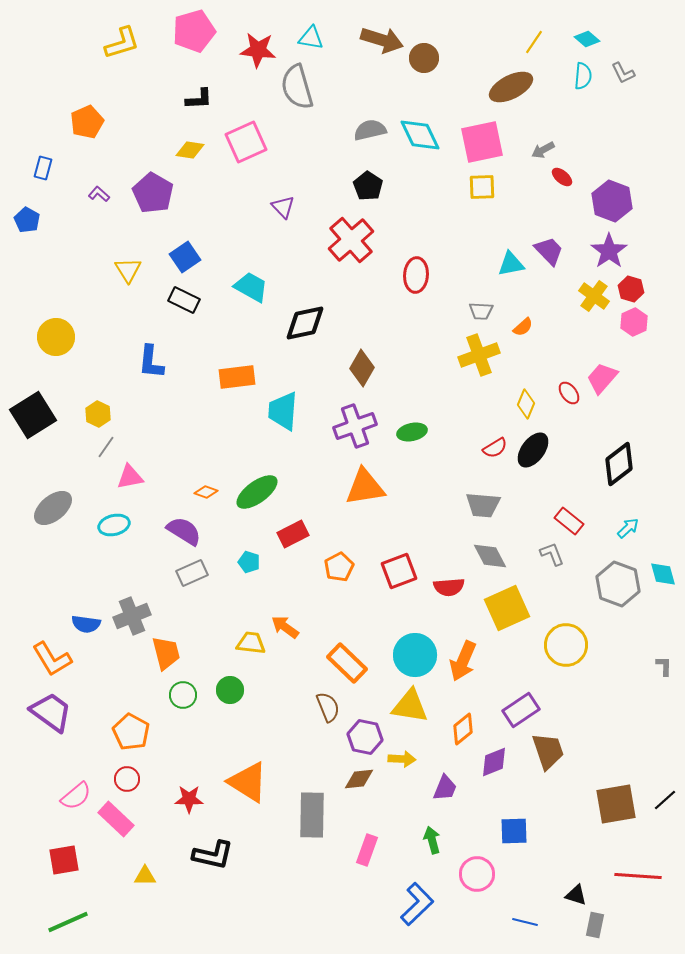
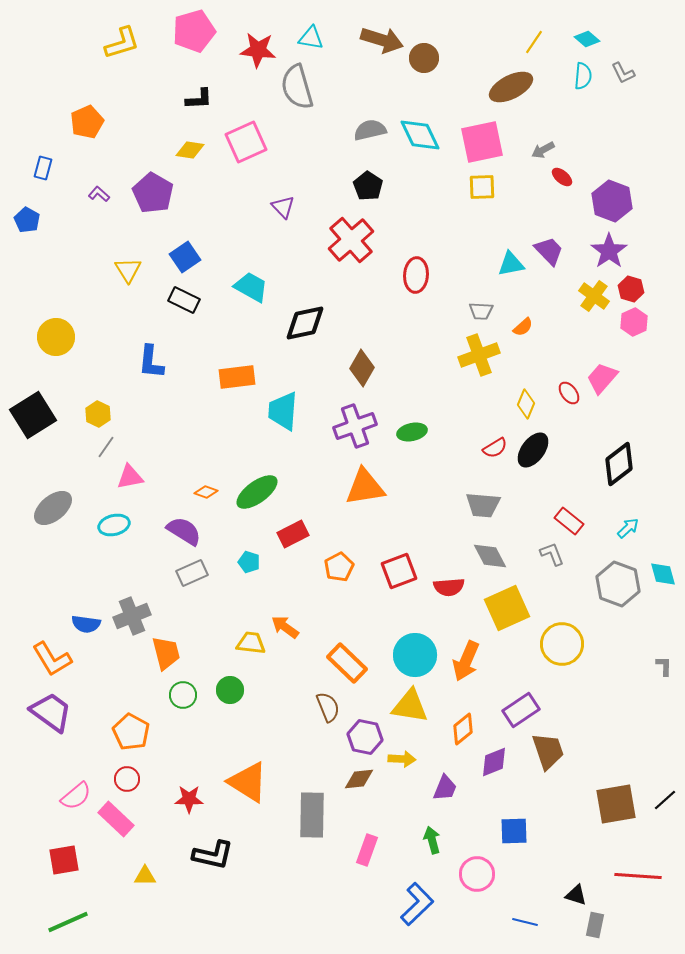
yellow circle at (566, 645): moved 4 px left, 1 px up
orange arrow at (463, 661): moved 3 px right
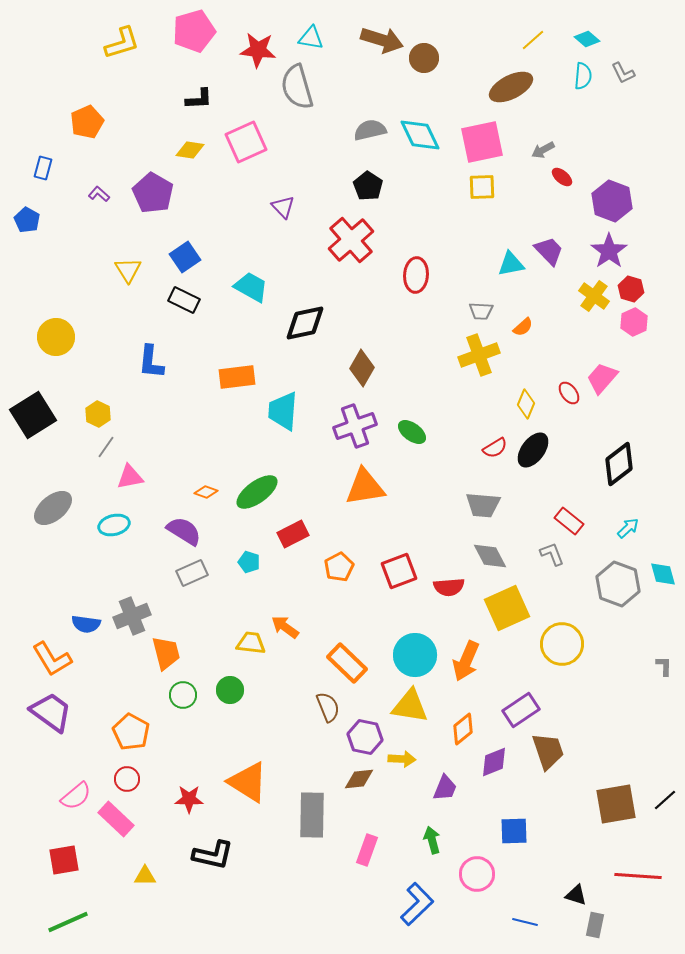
yellow line at (534, 42): moved 1 px left, 2 px up; rotated 15 degrees clockwise
green ellipse at (412, 432): rotated 48 degrees clockwise
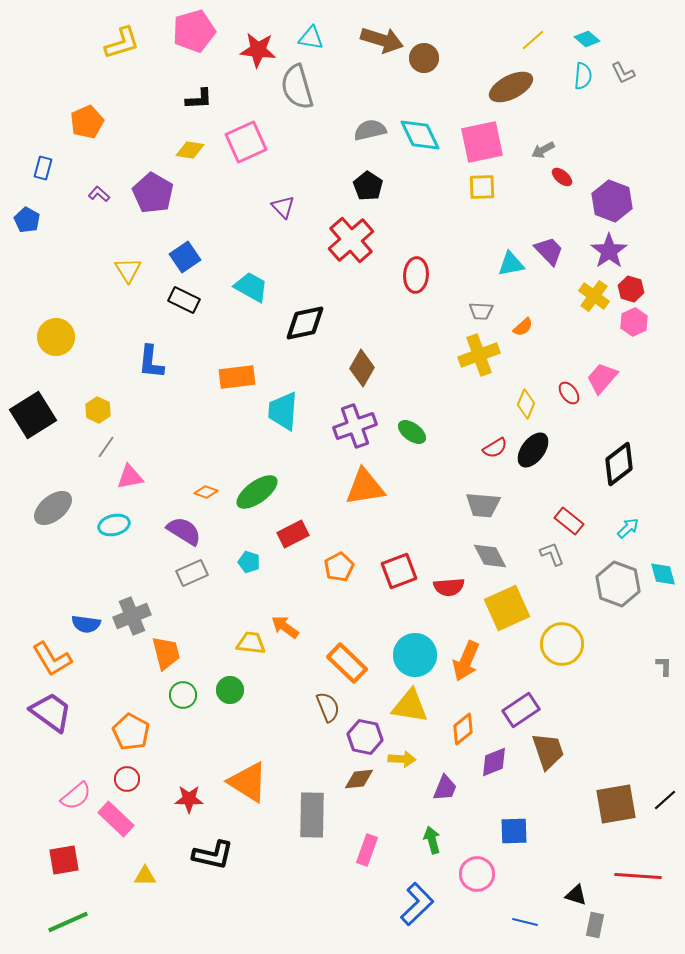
yellow hexagon at (98, 414): moved 4 px up
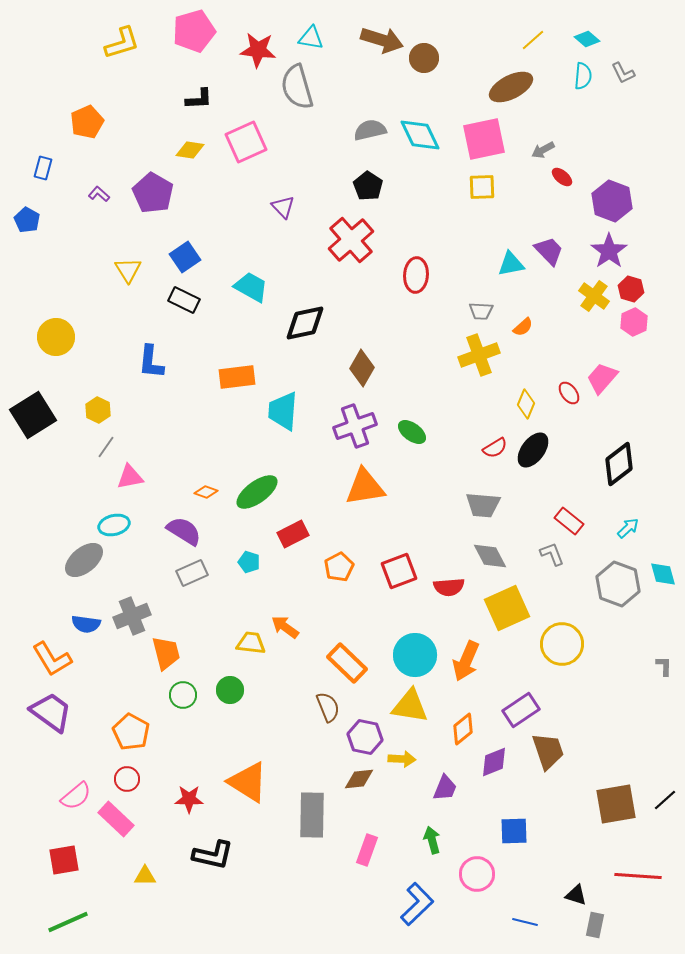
pink square at (482, 142): moved 2 px right, 3 px up
gray ellipse at (53, 508): moved 31 px right, 52 px down
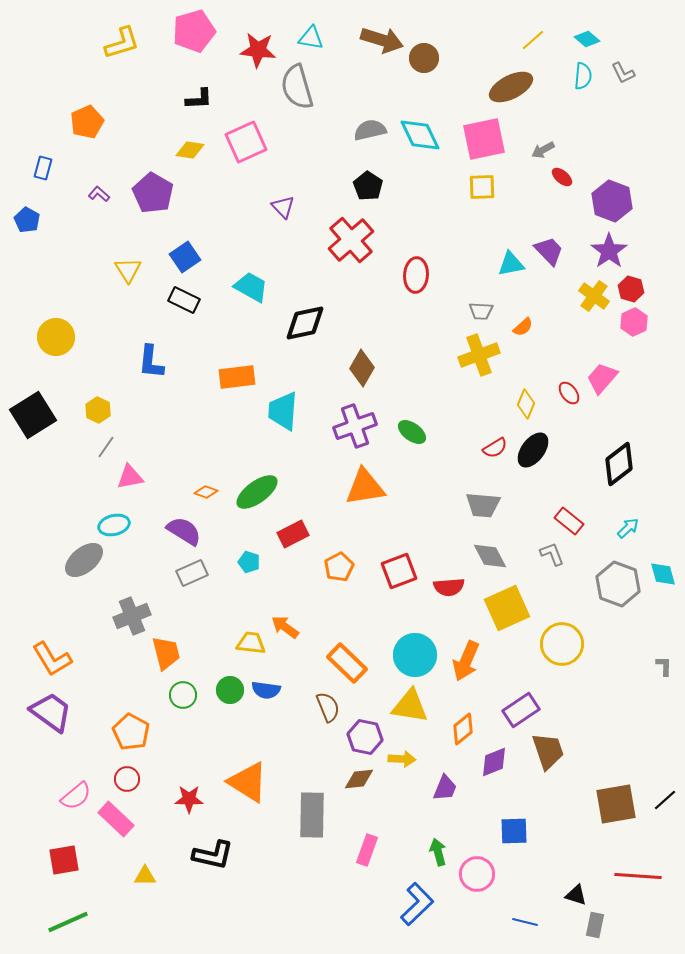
blue semicircle at (86, 624): moved 180 px right, 66 px down
green arrow at (432, 840): moved 6 px right, 12 px down
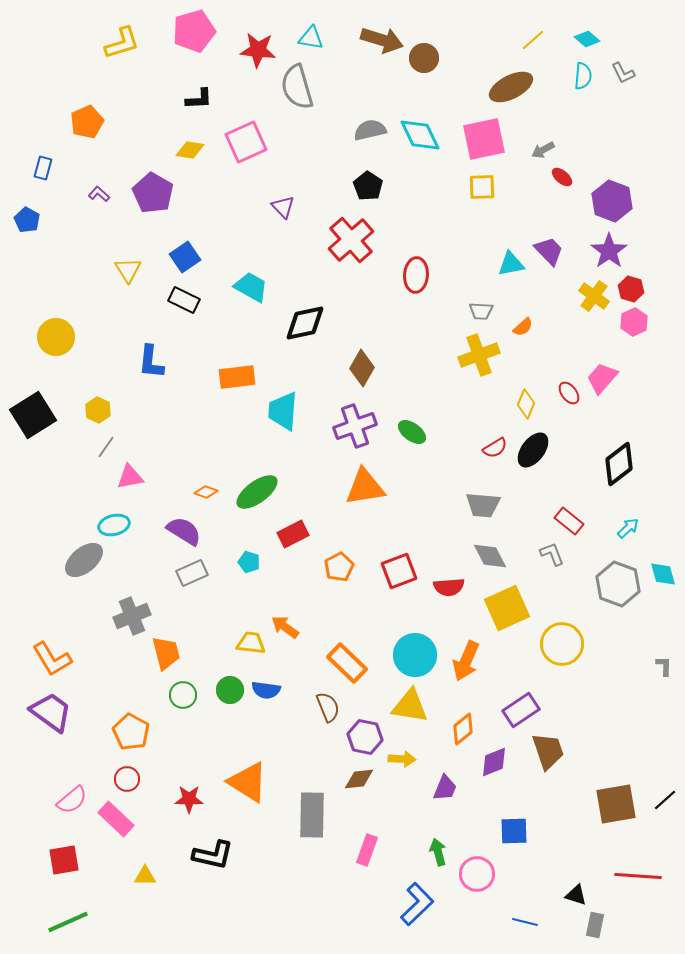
pink semicircle at (76, 796): moved 4 px left, 4 px down
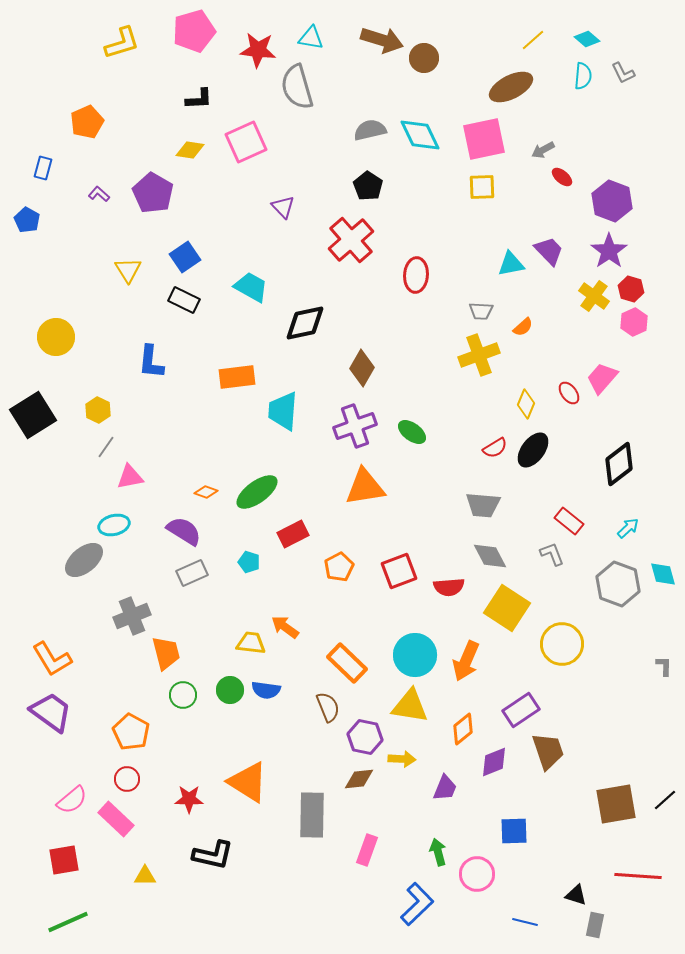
yellow square at (507, 608): rotated 33 degrees counterclockwise
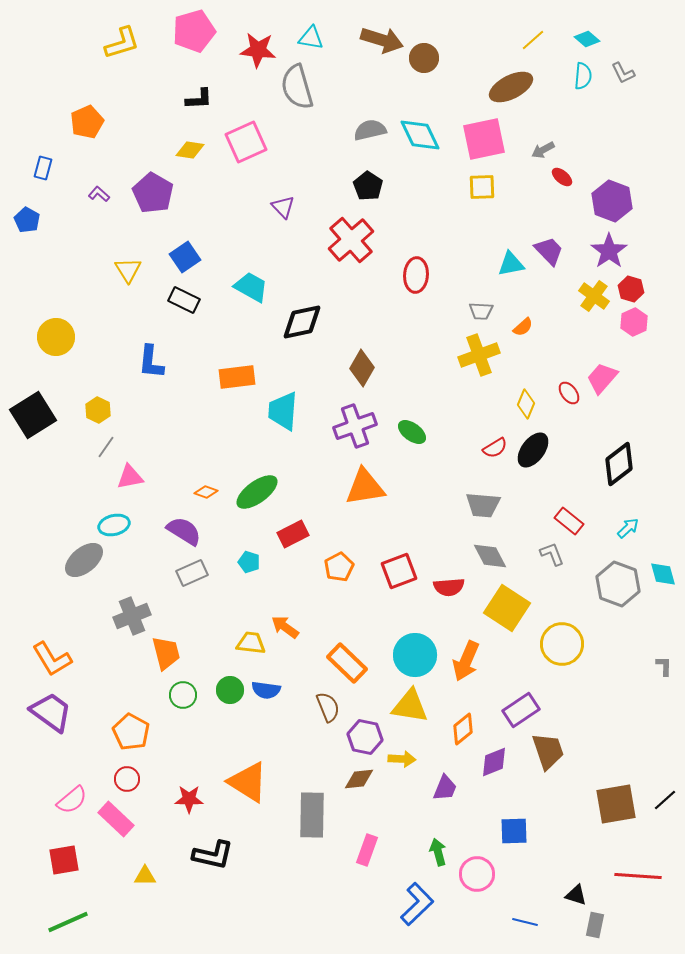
black diamond at (305, 323): moved 3 px left, 1 px up
